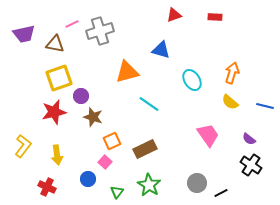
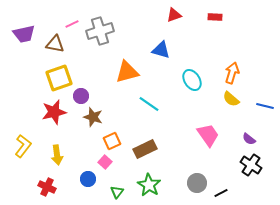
yellow semicircle: moved 1 px right, 3 px up
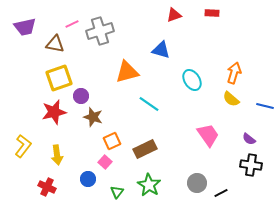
red rectangle: moved 3 px left, 4 px up
purple trapezoid: moved 1 px right, 7 px up
orange arrow: moved 2 px right
black cross: rotated 25 degrees counterclockwise
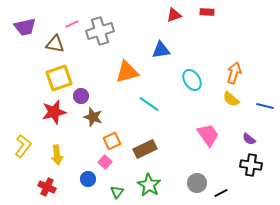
red rectangle: moved 5 px left, 1 px up
blue triangle: rotated 24 degrees counterclockwise
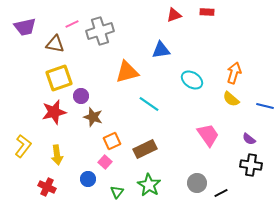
cyan ellipse: rotated 25 degrees counterclockwise
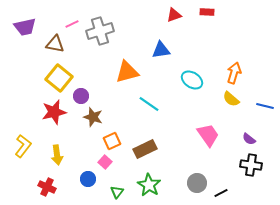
yellow square: rotated 32 degrees counterclockwise
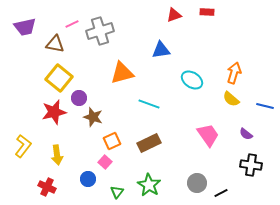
orange triangle: moved 5 px left, 1 px down
purple circle: moved 2 px left, 2 px down
cyan line: rotated 15 degrees counterclockwise
purple semicircle: moved 3 px left, 5 px up
brown rectangle: moved 4 px right, 6 px up
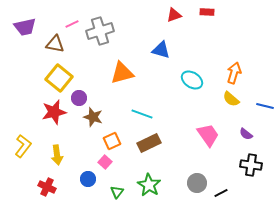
blue triangle: rotated 24 degrees clockwise
cyan line: moved 7 px left, 10 px down
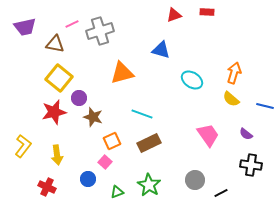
gray circle: moved 2 px left, 3 px up
green triangle: rotated 32 degrees clockwise
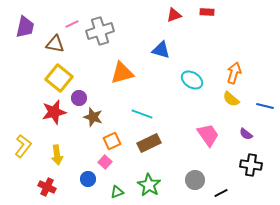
purple trapezoid: rotated 65 degrees counterclockwise
